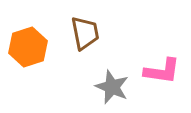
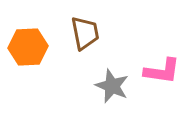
orange hexagon: rotated 15 degrees clockwise
gray star: moved 1 px up
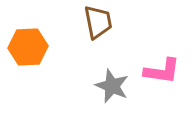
brown trapezoid: moved 13 px right, 11 px up
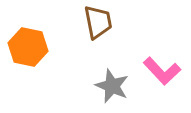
orange hexagon: rotated 15 degrees clockwise
pink L-shape: rotated 39 degrees clockwise
